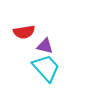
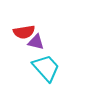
purple triangle: moved 9 px left, 4 px up
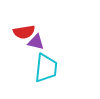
cyan trapezoid: rotated 48 degrees clockwise
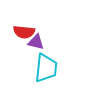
red semicircle: rotated 15 degrees clockwise
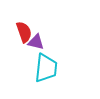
red semicircle: rotated 115 degrees counterclockwise
